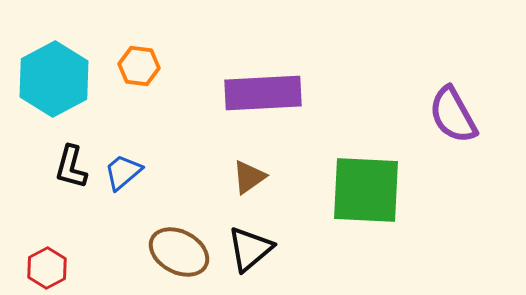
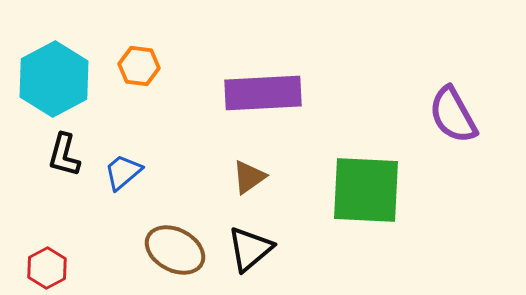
black L-shape: moved 7 px left, 12 px up
brown ellipse: moved 4 px left, 2 px up
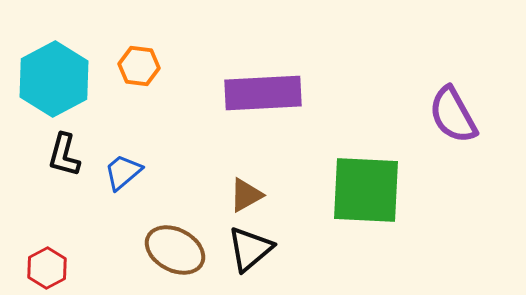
brown triangle: moved 3 px left, 18 px down; rotated 6 degrees clockwise
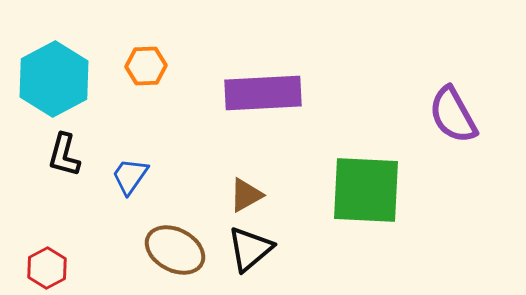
orange hexagon: moved 7 px right; rotated 9 degrees counterclockwise
blue trapezoid: moved 7 px right, 4 px down; rotated 15 degrees counterclockwise
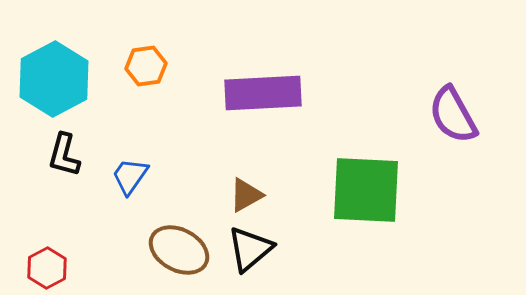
orange hexagon: rotated 6 degrees counterclockwise
brown ellipse: moved 4 px right
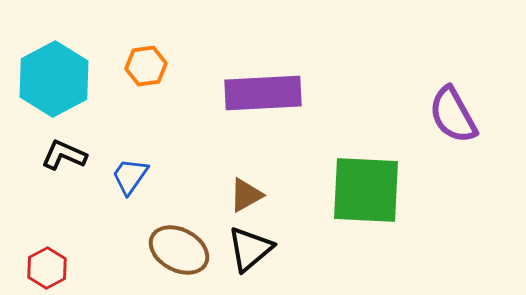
black L-shape: rotated 99 degrees clockwise
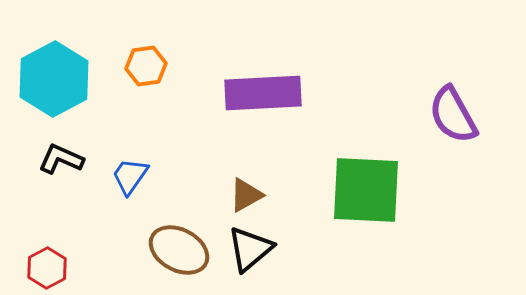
black L-shape: moved 3 px left, 4 px down
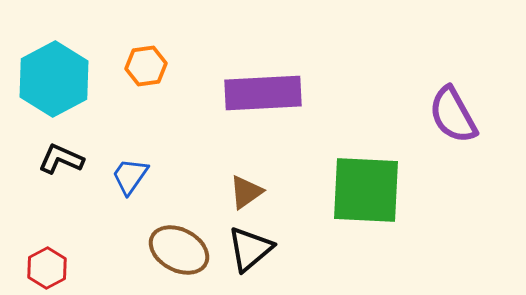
brown triangle: moved 3 px up; rotated 6 degrees counterclockwise
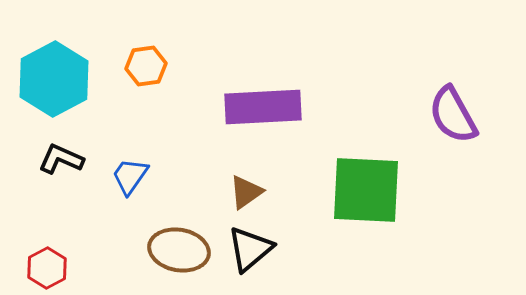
purple rectangle: moved 14 px down
brown ellipse: rotated 18 degrees counterclockwise
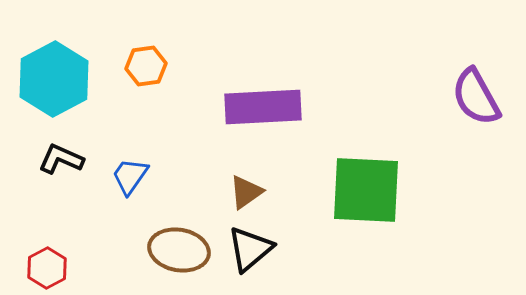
purple semicircle: moved 23 px right, 18 px up
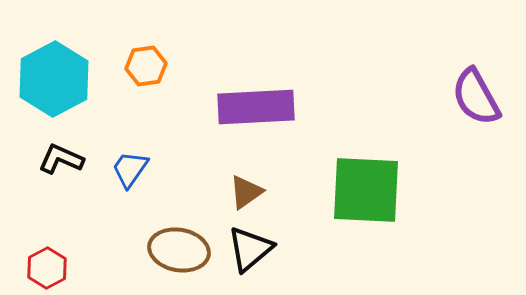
purple rectangle: moved 7 px left
blue trapezoid: moved 7 px up
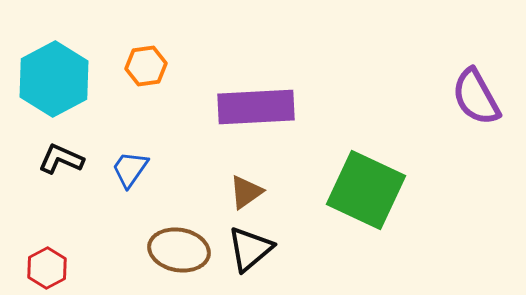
green square: rotated 22 degrees clockwise
